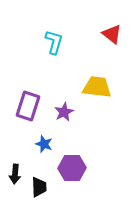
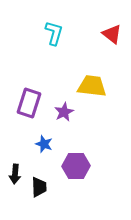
cyan L-shape: moved 9 px up
yellow trapezoid: moved 5 px left, 1 px up
purple rectangle: moved 1 px right, 3 px up
purple hexagon: moved 4 px right, 2 px up
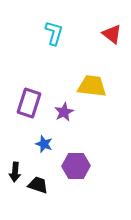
black arrow: moved 2 px up
black trapezoid: moved 1 px left, 2 px up; rotated 70 degrees counterclockwise
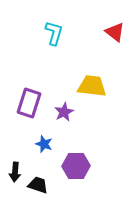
red triangle: moved 3 px right, 2 px up
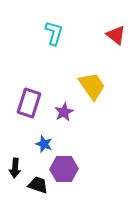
red triangle: moved 1 px right, 3 px down
yellow trapezoid: rotated 48 degrees clockwise
purple hexagon: moved 12 px left, 3 px down
black arrow: moved 4 px up
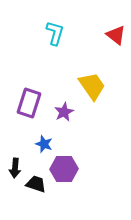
cyan L-shape: moved 1 px right
black trapezoid: moved 2 px left, 1 px up
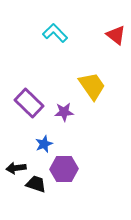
cyan L-shape: rotated 60 degrees counterclockwise
purple rectangle: rotated 64 degrees counterclockwise
purple star: rotated 24 degrees clockwise
blue star: rotated 30 degrees clockwise
black arrow: moved 1 px right; rotated 78 degrees clockwise
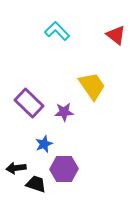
cyan L-shape: moved 2 px right, 2 px up
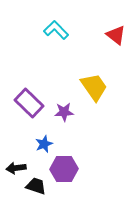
cyan L-shape: moved 1 px left, 1 px up
yellow trapezoid: moved 2 px right, 1 px down
black trapezoid: moved 2 px down
